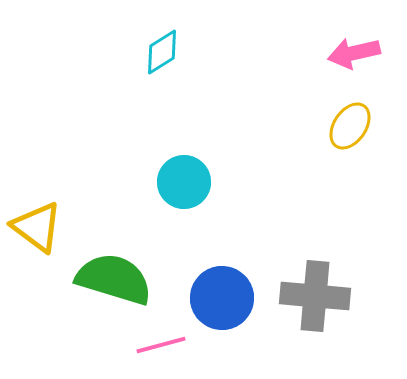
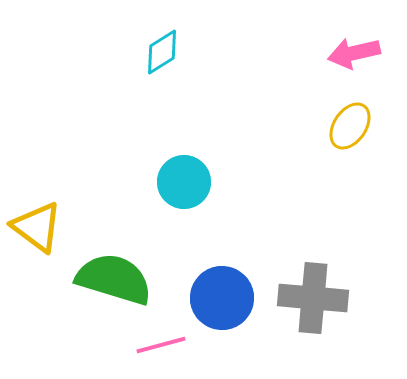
gray cross: moved 2 px left, 2 px down
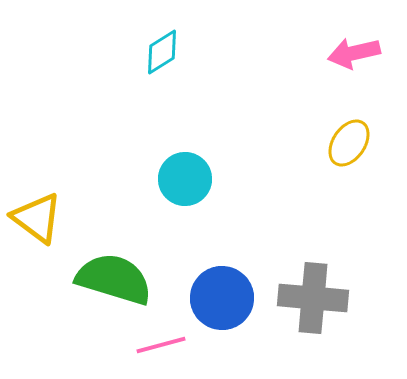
yellow ellipse: moved 1 px left, 17 px down
cyan circle: moved 1 px right, 3 px up
yellow triangle: moved 9 px up
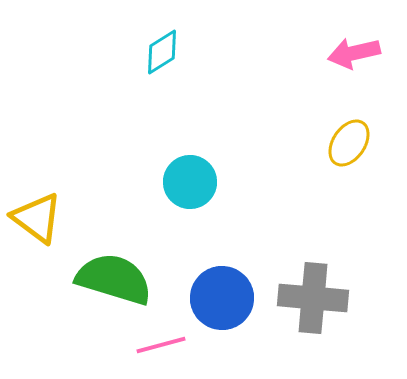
cyan circle: moved 5 px right, 3 px down
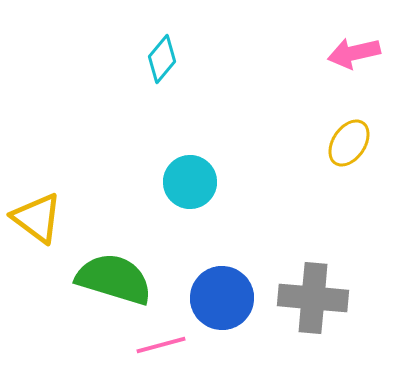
cyan diamond: moved 7 px down; rotated 18 degrees counterclockwise
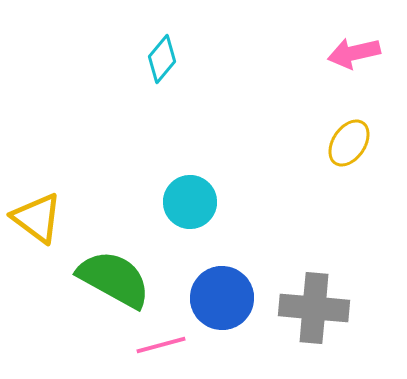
cyan circle: moved 20 px down
green semicircle: rotated 12 degrees clockwise
gray cross: moved 1 px right, 10 px down
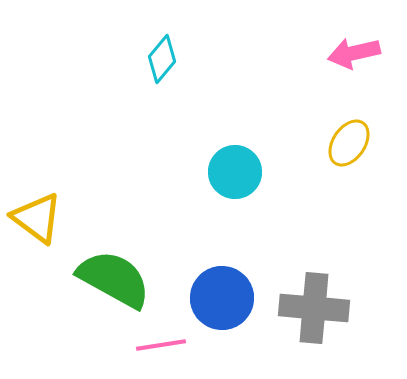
cyan circle: moved 45 px right, 30 px up
pink line: rotated 6 degrees clockwise
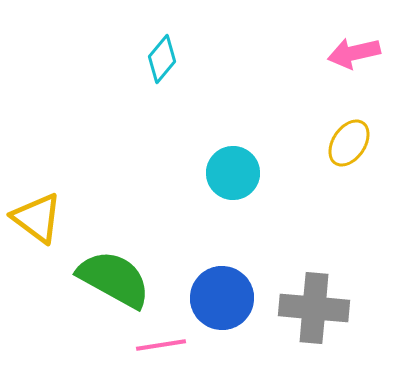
cyan circle: moved 2 px left, 1 px down
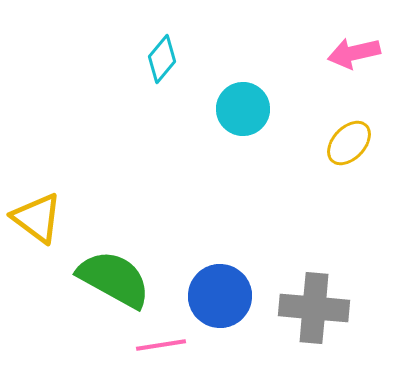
yellow ellipse: rotated 9 degrees clockwise
cyan circle: moved 10 px right, 64 px up
blue circle: moved 2 px left, 2 px up
